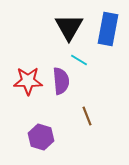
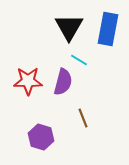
purple semicircle: moved 2 px right, 1 px down; rotated 20 degrees clockwise
brown line: moved 4 px left, 2 px down
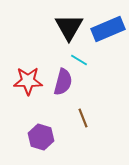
blue rectangle: rotated 56 degrees clockwise
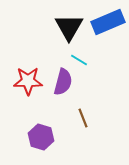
blue rectangle: moved 7 px up
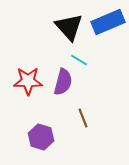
black triangle: rotated 12 degrees counterclockwise
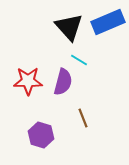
purple hexagon: moved 2 px up
